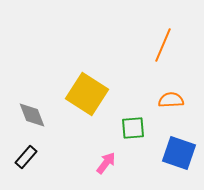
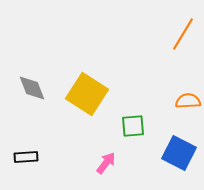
orange line: moved 20 px right, 11 px up; rotated 8 degrees clockwise
orange semicircle: moved 17 px right, 1 px down
gray diamond: moved 27 px up
green square: moved 2 px up
blue square: rotated 8 degrees clockwise
black rectangle: rotated 45 degrees clockwise
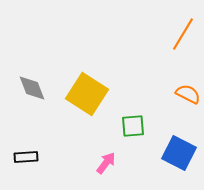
orange semicircle: moved 7 px up; rotated 30 degrees clockwise
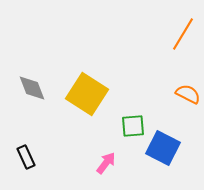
blue square: moved 16 px left, 5 px up
black rectangle: rotated 70 degrees clockwise
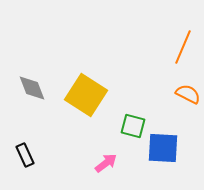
orange line: moved 13 px down; rotated 8 degrees counterclockwise
yellow square: moved 1 px left, 1 px down
green square: rotated 20 degrees clockwise
blue square: rotated 24 degrees counterclockwise
black rectangle: moved 1 px left, 2 px up
pink arrow: rotated 15 degrees clockwise
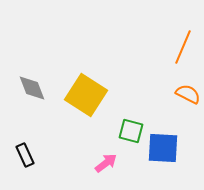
green square: moved 2 px left, 5 px down
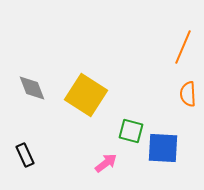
orange semicircle: rotated 120 degrees counterclockwise
